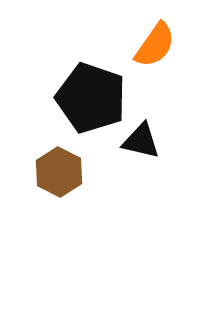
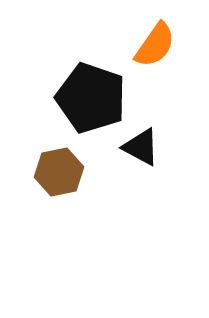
black triangle: moved 6 px down; rotated 15 degrees clockwise
brown hexagon: rotated 21 degrees clockwise
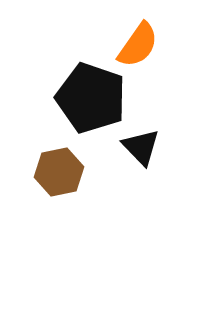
orange semicircle: moved 17 px left
black triangle: rotated 18 degrees clockwise
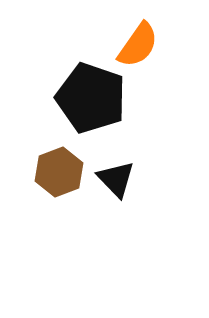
black triangle: moved 25 px left, 32 px down
brown hexagon: rotated 9 degrees counterclockwise
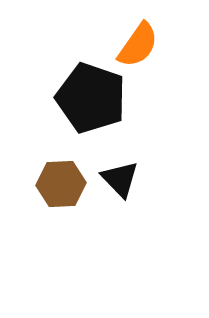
brown hexagon: moved 2 px right, 12 px down; rotated 18 degrees clockwise
black triangle: moved 4 px right
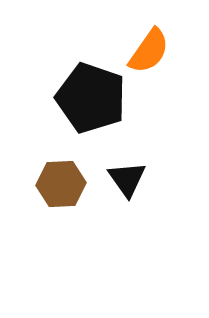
orange semicircle: moved 11 px right, 6 px down
black triangle: moved 7 px right; rotated 9 degrees clockwise
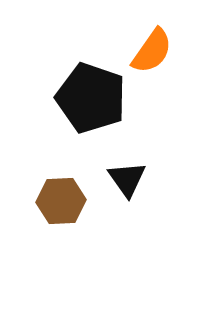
orange semicircle: moved 3 px right
brown hexagon: moved 17 px down
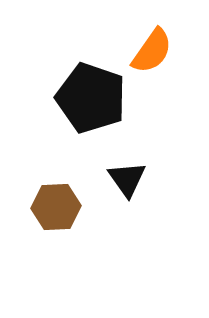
brown hexagon: moved 5 px left, 6 px down
